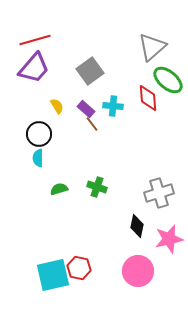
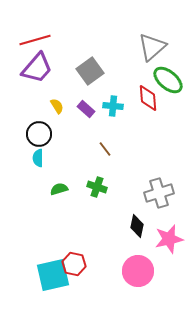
purple trapezoid: moved 3 px right
brown line: moved 13 px right, 25 px down
red hexagon: moved 5 px left, 4 px up
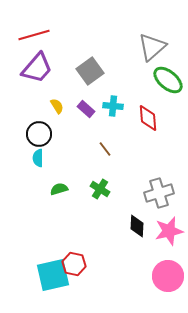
red line: moved 1 px left, 5 px up
red diamond: moved 20 px down
green cross: moved 3 px right, 2 px down; rotated 12 degrees clockwise
black diamond: rotated 10 degrees counterclockwise
pink star: moved 8 px up
pink circle: moved 30 px right, 5 px down
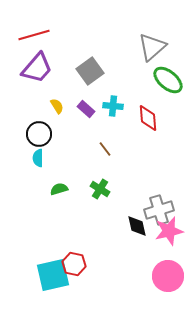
gray cross: moved 17 px down
black diamond: rotated 15 degrees counterclockwise
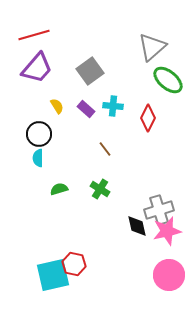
red diamond: rotated 32 degrees clockwise
pink star: moved 2 px left
pink circle: moved 1 px right, 1 px up
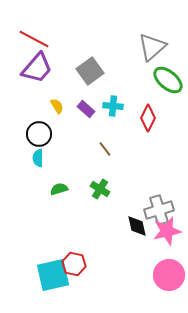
red line: moved 4 px down; rotated 44 degrees clockwise
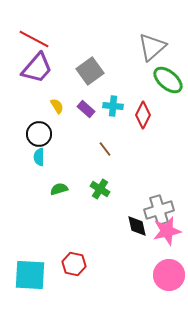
red diamond: moved 5 px left, 3 px up
cyan semicircle: moved 1 px right, 1 px up
cyan square: moved 23 px left; rotated 16 degrees clockwise
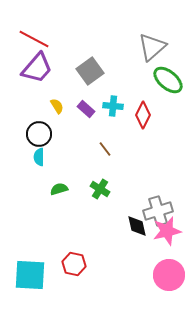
gray cross: moved 1 px left, 1 px down
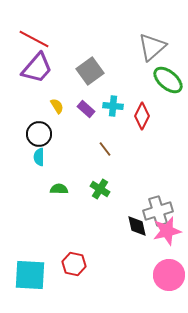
red diamond: moved 1 px left, 1 px down
green semicircle: rotated 18 degrees clockwise
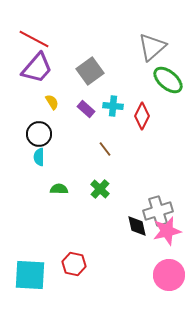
yellow semicircle: moved 5 px left, 4 px up
green cross: rotated 12 degrees clockwise
